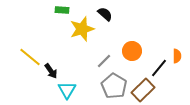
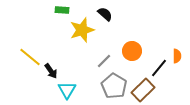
yellow star: moved 1 px down
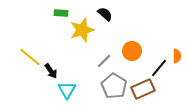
green rectangle: moved 1 px left, 3 px down
brown rectangle: moved 1 px up; rotated 20 degrees clockwise
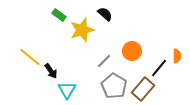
green rectangle: moved 2 px left, 2 px down; rotated 32 degrees clockwise
brown rectangle: rotated 25 degrees counterclockwise
